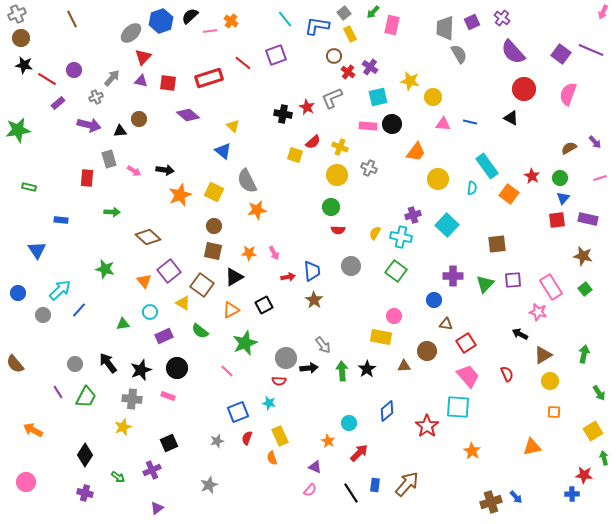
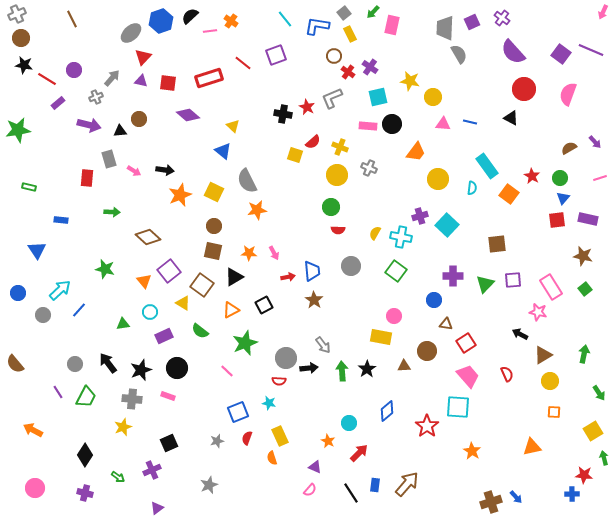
purple cross at (413, 215): moved 7 px right, 1 px down
pink circle at (26, 482): moved 9 px right, 6 px down
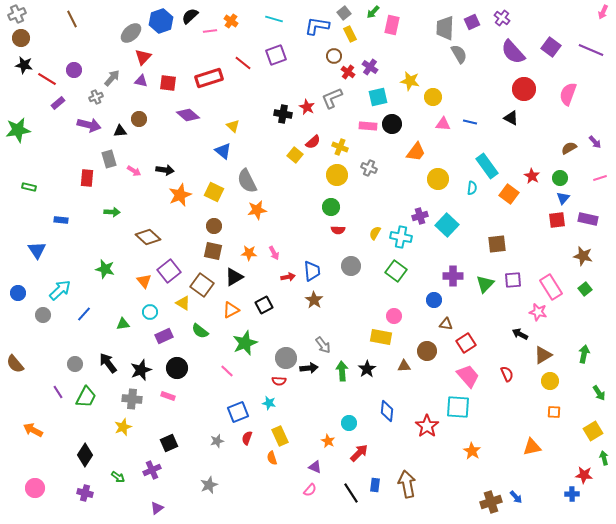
cyan line at (285, 19): moved 11 px left; rotated 36 degrees counterclockwise
purple square at (561, 54): moved 10 px left, 7 px up
yellow square at (295, 155): rotated 21 degrees clockwise
blue line at (79, 310): moved 5 px right, 4 px down
blue diamond at (387, 411): rotated 45 degrees counterclockwise
brown arrow at (407, 484): rotated 52 degrees counterclockwise
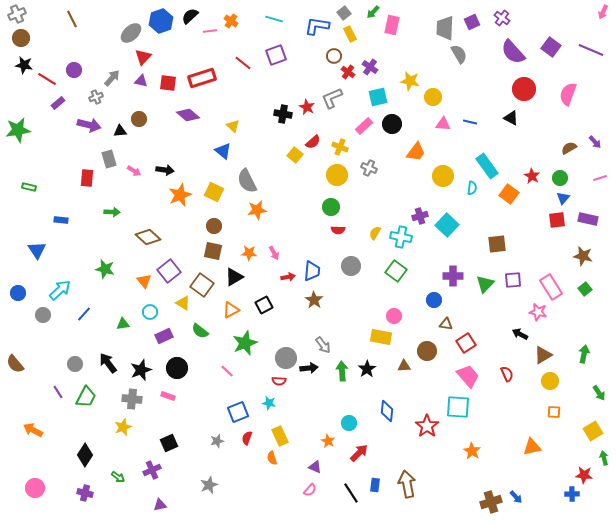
red rectangle at (209, 78): moved 7 px left
pink rectangle at (368, 126): moved 4 px left; rotated 48 degrees counterclockwise
yellow circle at (438, 179): moved 5 px right, 3 px up
blue trapezoid at (312, 271): rotated 10 degrees clockwise
purple triangle at (157, 508): moved 3 px right, 3 px up; rotated 24 degrees clockwise
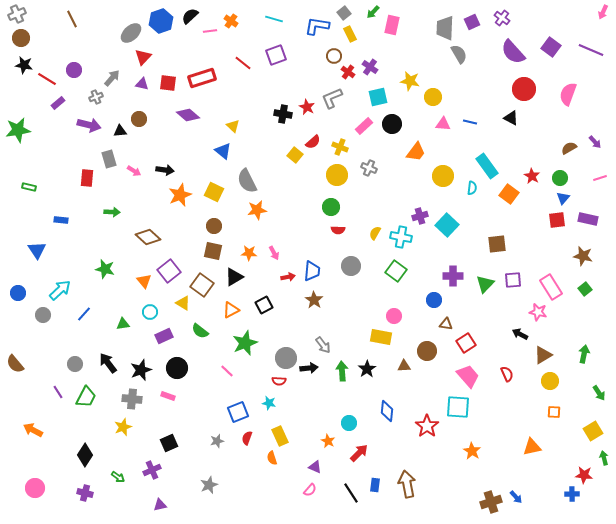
purple triangle at (141, 81): moved 1 px right, 3 px down
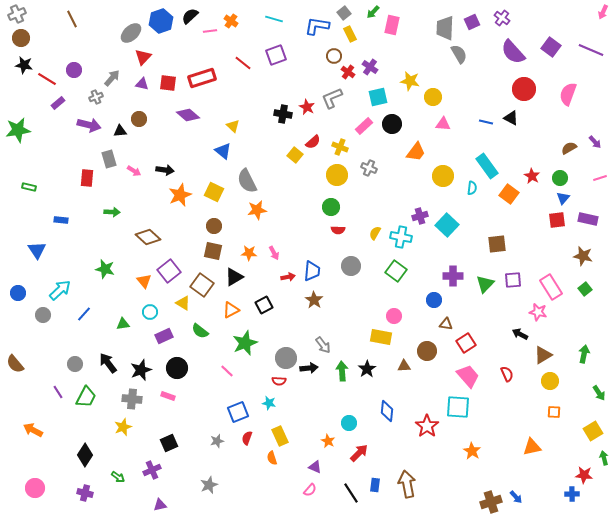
blue line at (470, 122): moved 16 px right
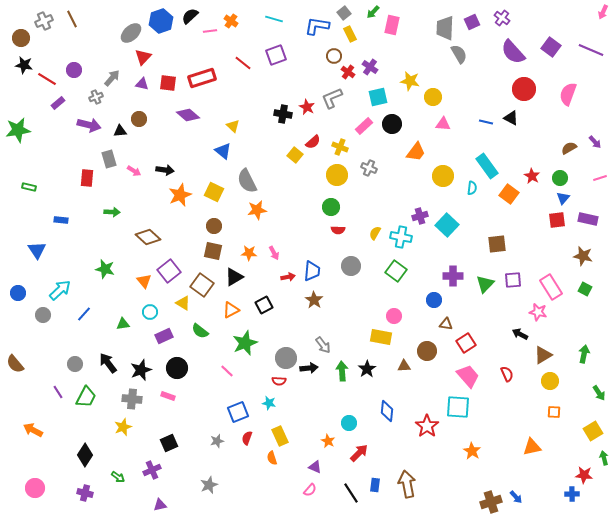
gray cross at (17, 14): moved 27 px right, 7 px down
green square at (585, 289): rotated 24 degrees counterclockwise
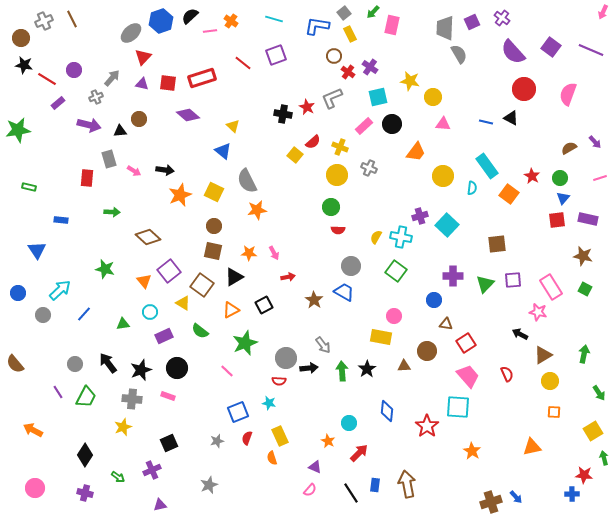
yellow semicircle at (375, 233): moved 1 px right, 4 px down
blue trapezoid at (312, 271): moved 32 px right, 21 px down; rotated 65 degrees counterclockwise
